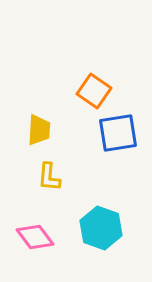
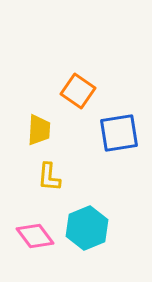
orange square: moved 16 px left
blue square: moved 1 px right
cyan hexagon: moved 14 px left; rotated 18 degrees clockwise
pink diamond: moved 1 px up
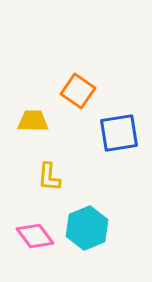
yellow trapezoid: moved 6 px left, 9 px up; rotated 92 degrees counterclockwise
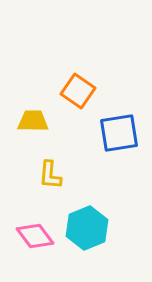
yellow L-shape: moved 1 px right, 2 px up
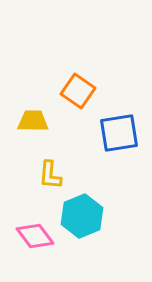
cyan hexagon: moved 5 px left, 12 px up
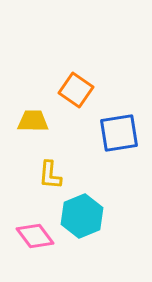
orange square: moved 2 px left, 1 px up
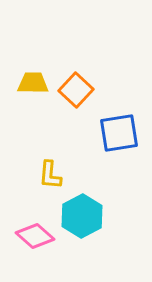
orange square: rotated 8 degrees clockwise
yellow trapezoid: moved 38 px up
cyan hexagon: rotated 6 degrees counterclockwise
pink diamond: rotated 12 degrees counterclockwise
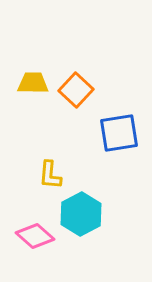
cyan hexagon: moved 1 px left, 2 px up
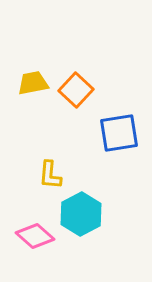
yellow trapezoid: rotated 12 degrees counterclockwise
